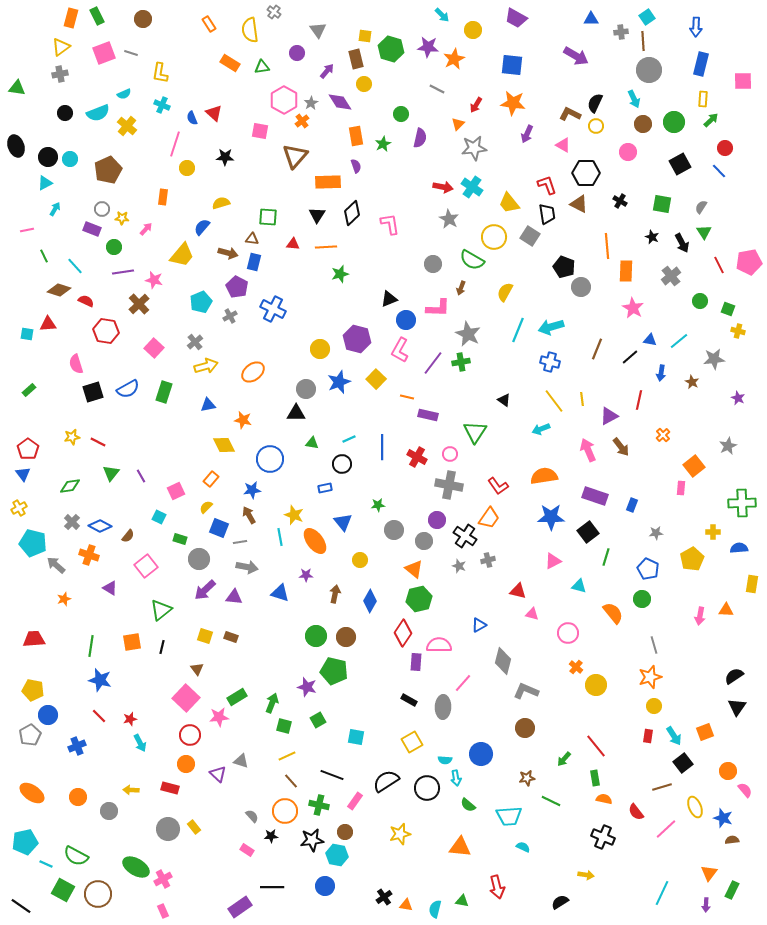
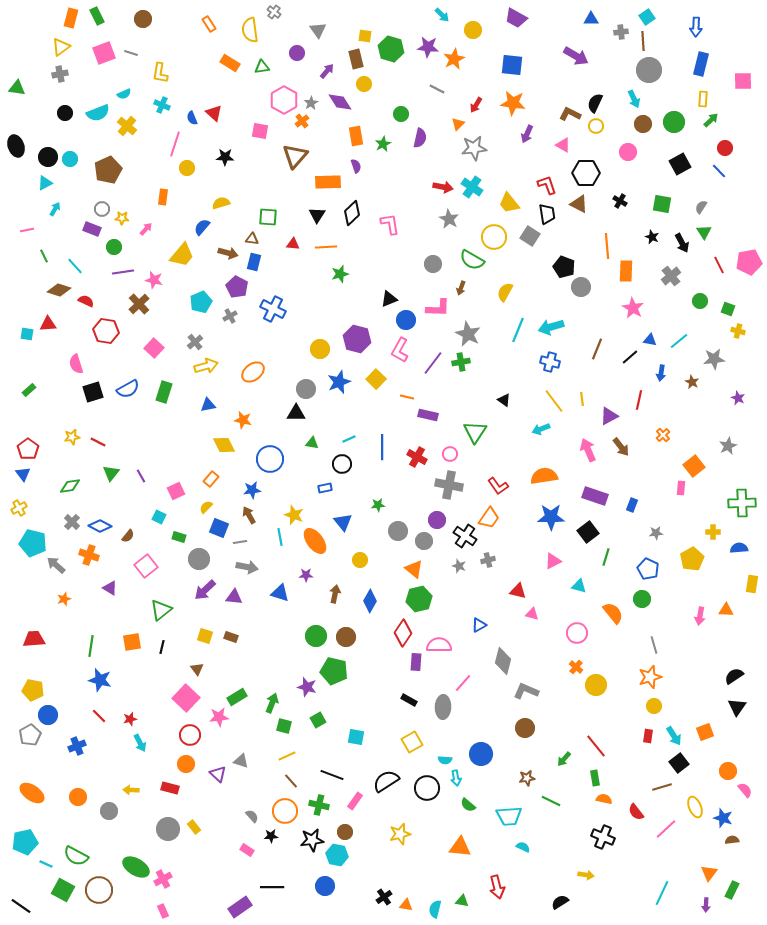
gray circle at (394, 530): moved 4 px right, 1 px down
green rectangle at (180, 539): moved 1 px left, 2 px up
pink circle at (568, 633): moved 9 px right
black square at (683, 763): moved 4 px left
brown circle at (98, 894): moved 1 px right, 4 px up
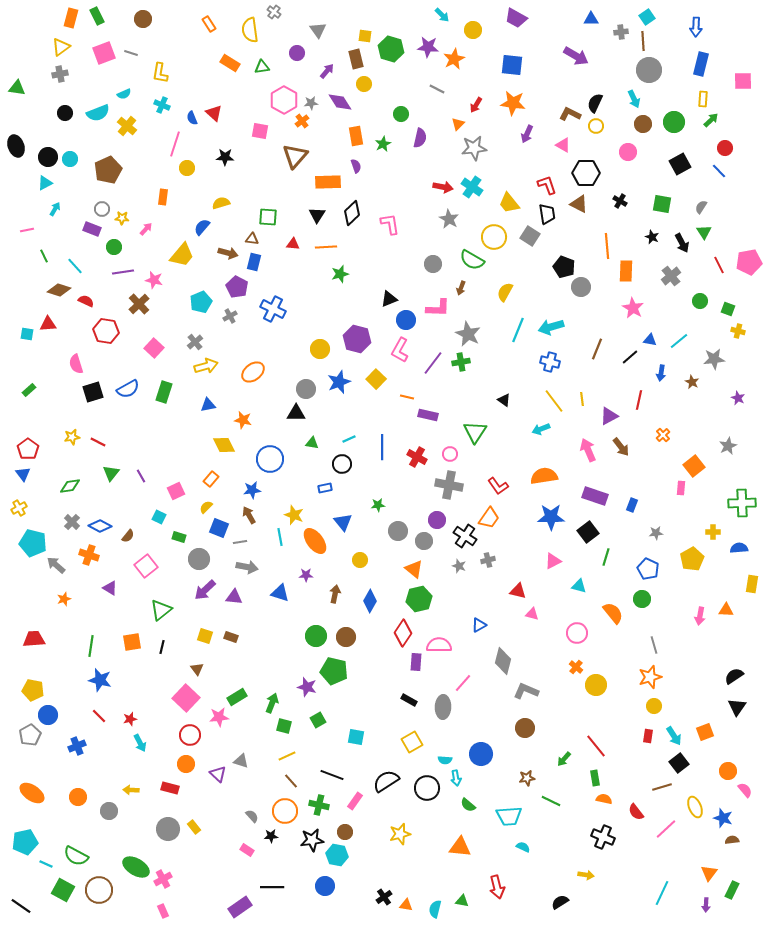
gray star at (311, 103): rotated 24 degrees clockwise
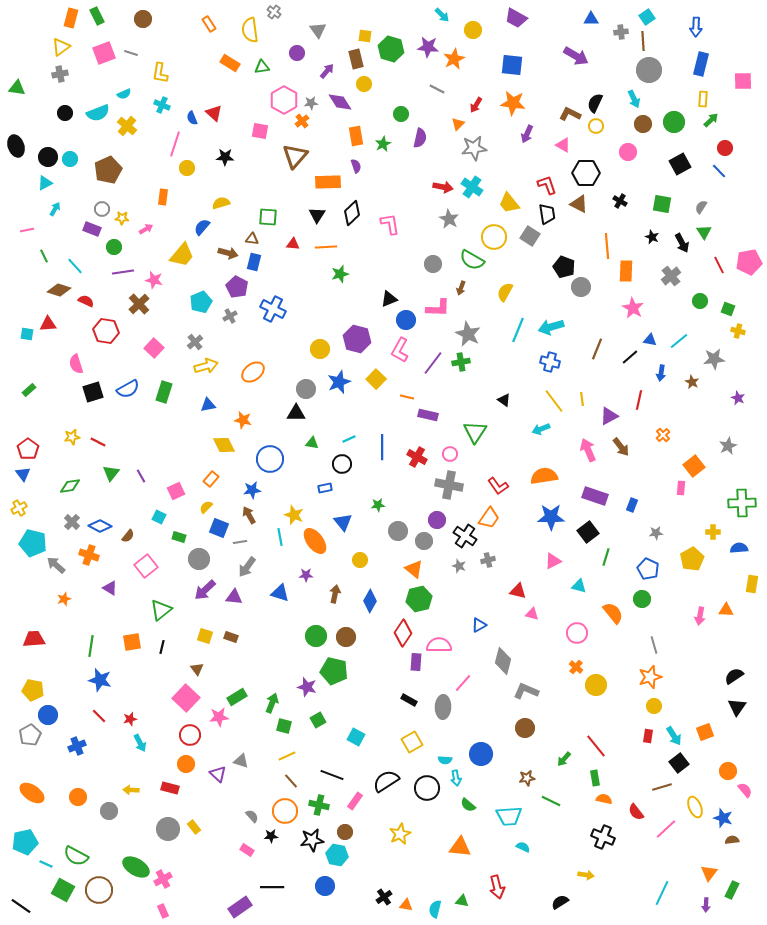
pink arrow at (146, 229): rotated 16 degrees clockwise
gray arrow at (247, 567): rotated 115 degrees clockwise
cyan square at (356, 737): rotated 18 degrees clockwise
yellow star at (400, 834): rotated 10 degrees counterclockwise
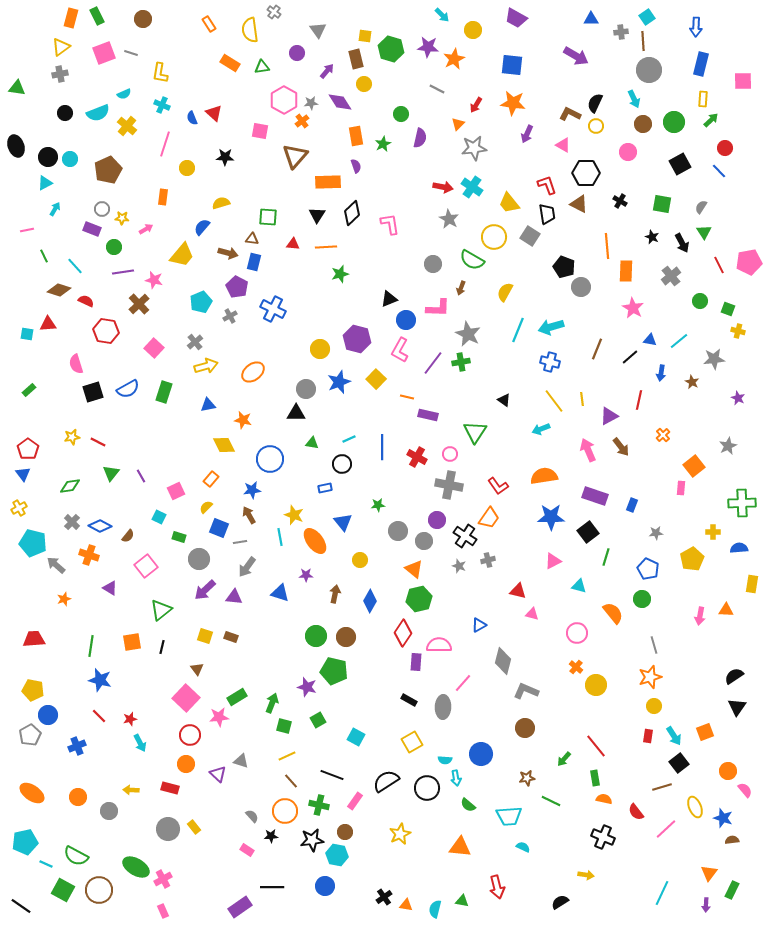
pink line at (175, 144): moved 10 px left
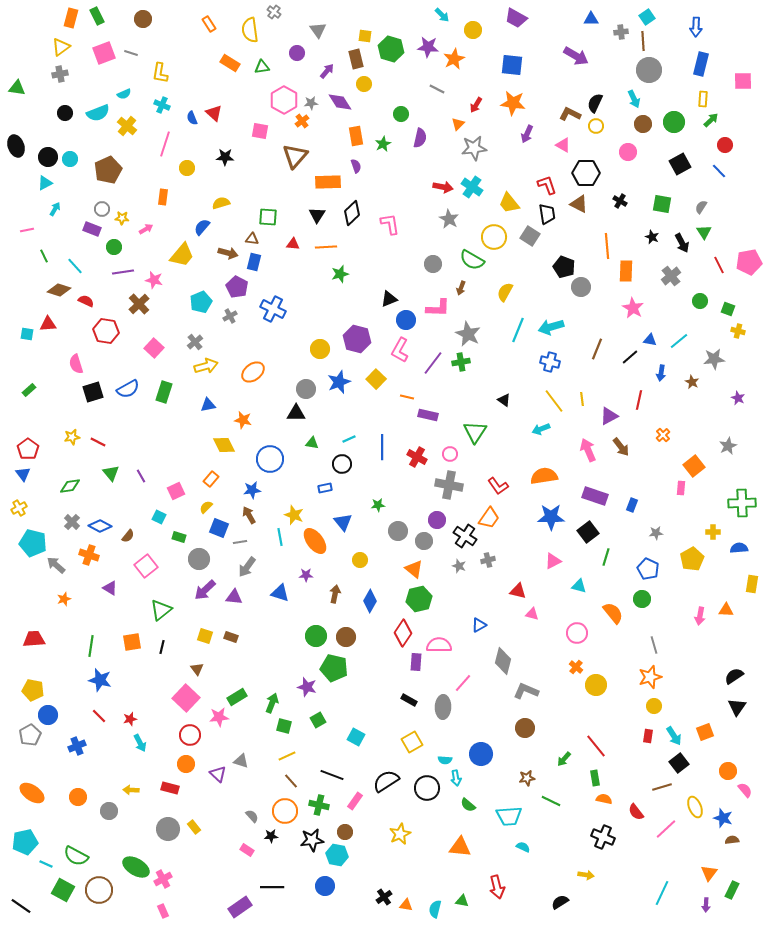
red circle at (725, 148): moved 3 px up
green triangle at (111, 473): rotated 18 degrees counterclockwise
green pentagon at (334, 671): moved 3 px up
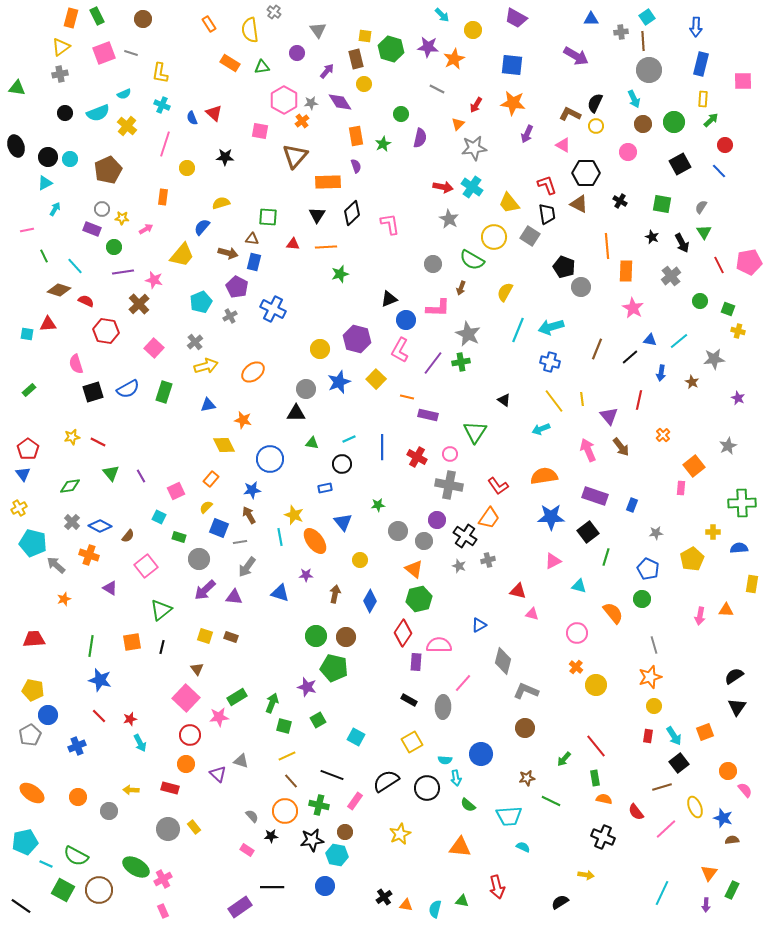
purple triangle at (609, 416): rotated 42 degrees counterclockwise
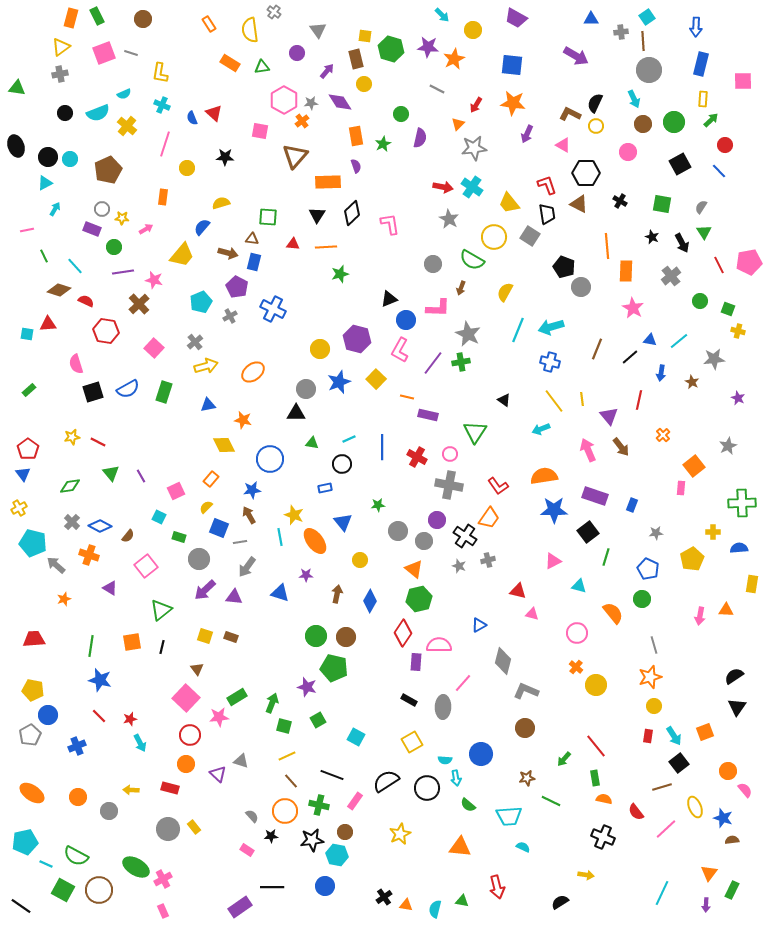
blue star at (551, 517): moved 3 px right, 7 px up
brown arrow at (335, 594): moved 2 px right
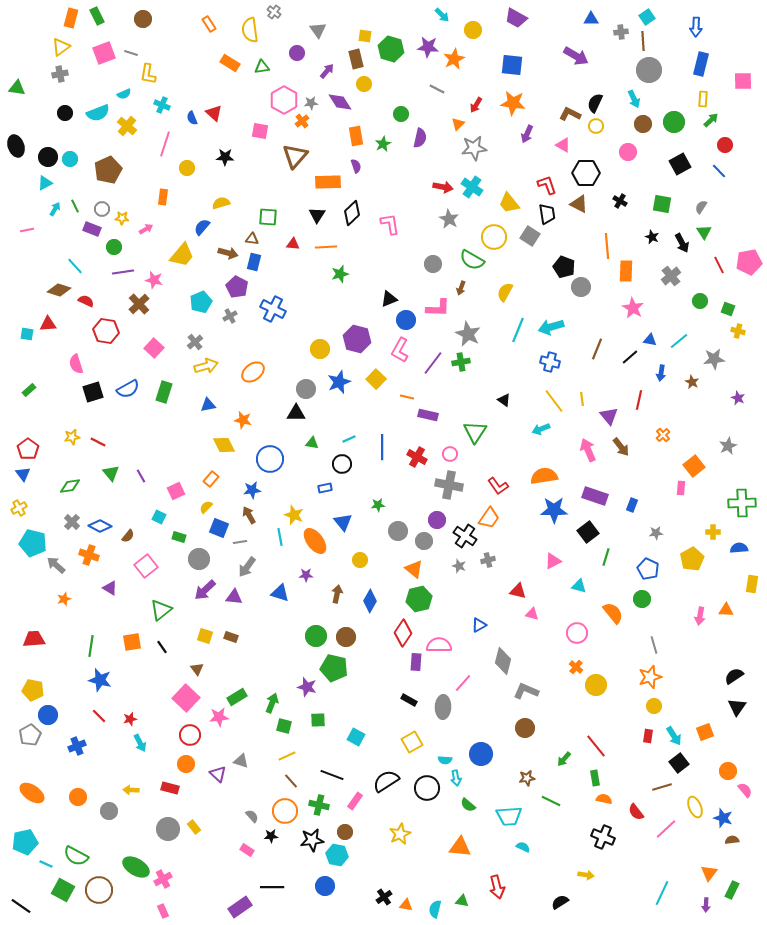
yellow L-shape at (160, 73): moved 12 px left, 1 px down
green line at (44, 256): moved 31 px right, 50 px up
black line at (162, 647): rotated 48 degrees counterclockwise
green square at (318, 720): rotated 28 degrees clockwise
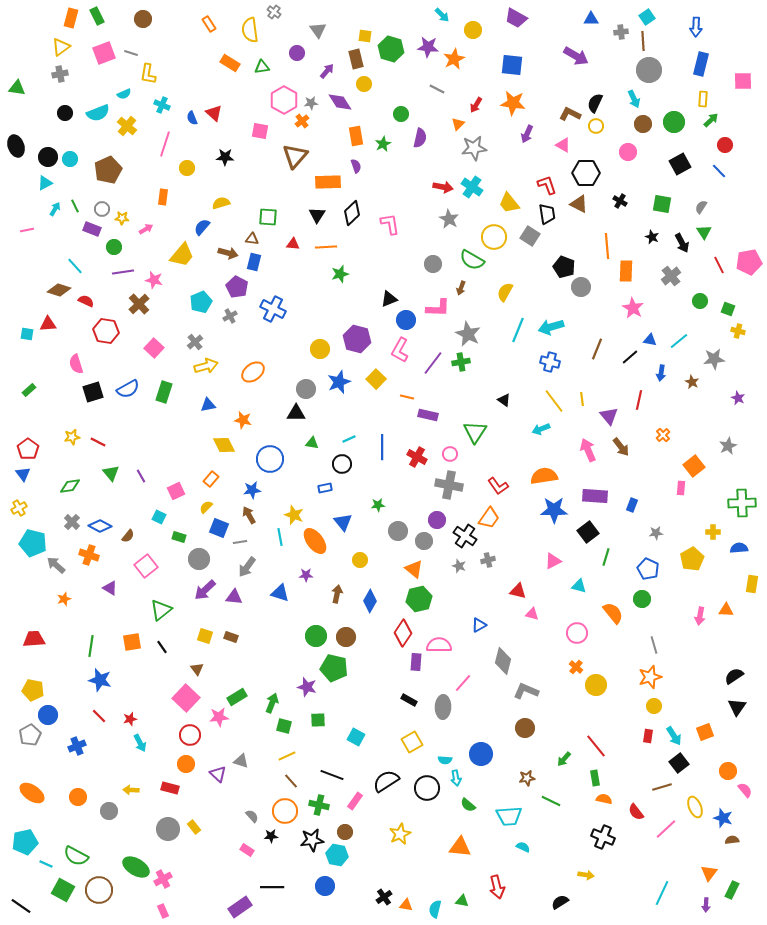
purple rectangle at (595, 496): rotated 15 degrees counterclockwise
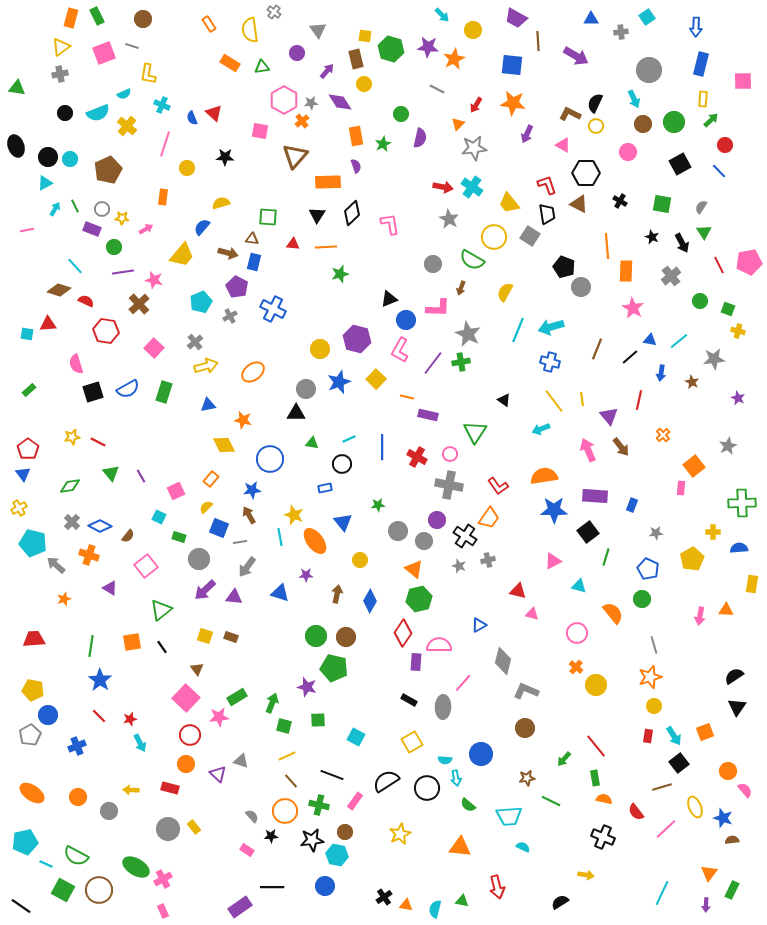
brown line at (643, 41): moved 105 px left
gray line at (131, 53): moved 1 px right, 7 px up
blue star at (100, 680): rotated 20 degrees clockwise
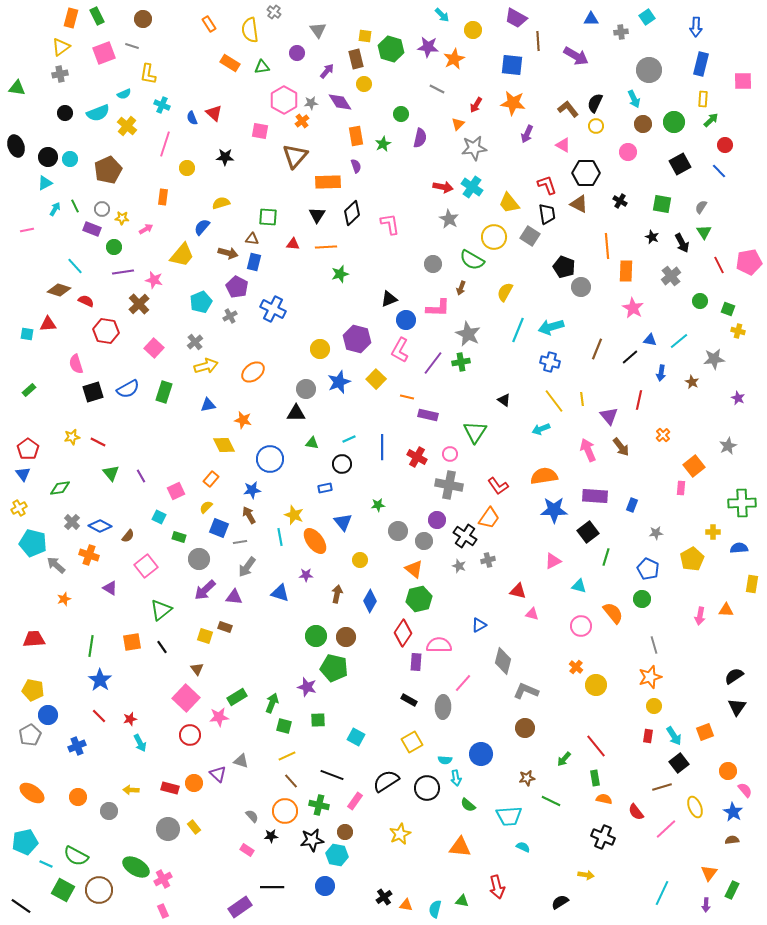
brown L-shape at (570, 114): moved 2 px left, 5 px up; rotated 25 degrees clockwise
green diamond at (70, 486): moved 10 px left, 2 px down
pink circle at (577, 633): moved 4 px right, 7 px up
brown rectangle at (231, 637): moved 6 px left, 10 px up
orange circle at (186, 764): moved 8 px right, 19 px down
blue star at (723, 818): moved 10 px right, 6 px up; rotated 12 degrees clockwise
